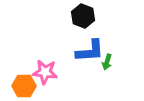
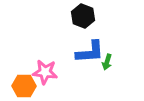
blue L-shape: moved 1 px down
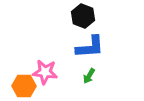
blue L-shape: moved 5 px up
green arrow: moved 18 px left, 14 px down; rotated 14 degrees clockwise
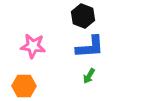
pink star: moved 12 px left, 26 px up
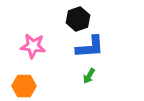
black hexagon: moved 5 px left, 3 px down; rotated 20 degrees clockwise
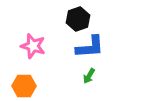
pink star: rotated 10 degrees clockwise
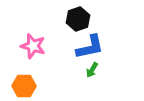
blue L-shape: rotated 8 degrees counterclockwise
green arrow: moved 3 px right, 6 px up
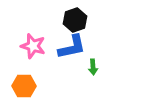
black hexagon: moved 3 px left, 1 px down
blue L-shape: moved 18 px left
green arrow: moved 1 px right, 3 px up; rotated 35 degrees counterclockwise
